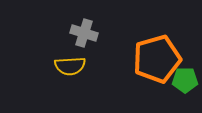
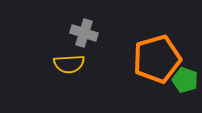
yellow semicircle: moved 1 px left, 2 px up
green pentagon: rotated 20 degrees clockwise
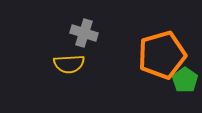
orange pentagon: moved 5 px right, 4 px up
green pentagon: rotated 15 degrees clockwise
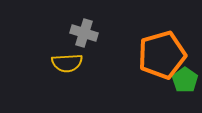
yellow semicircle: moved 2 px left, 1 px up
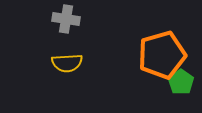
gray cross: moved 18 px left, 14 px up; rotated 8 degrees counterclockwise
green pentagon: moved 4 px left, 2 px down
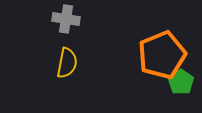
orange pentagon: rotated 6 degrees counterclockwise
yellow semicircle: rotated 76 degrees counterclockwise
